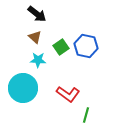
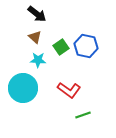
red L-shape: moved 1 px right, 4 px up
green line: moved 3 px left; rotated 56 degrees clockwise
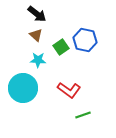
brown triangle: moved 1 px right, 2 px up
blue hexagon: moved 1 px left, 6 px up
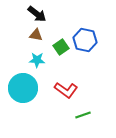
brown triangle: rotated 32 degrees counterclockwise
cyan star: moved 1 px left
red L-shape: moved 3 px left
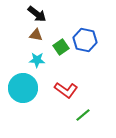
green line: rotated 21 degrees counterclockwise
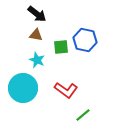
green square: rotated 28 degrees clockwise
cyan star: rotated 21 degrees clockwise
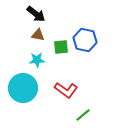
black arrow: moved 1 px left
brown triangle: moved 2 px right
cyan star: rotated 28 degrees counterclockwise
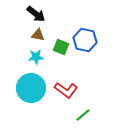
green square: rotated 28 degrees clockwise
cyan star: moved 1 px left, 3 px up
cyan circle: moved 8 px right
